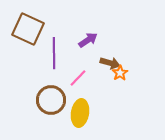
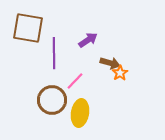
brown square: moved 1 px up; rotated 16 degrees counterclockwise
pink line: moved 3 px left, 3 px down
brown circle: moved 1 px right
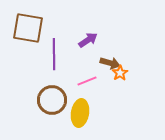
purple line: moved 1 px down
pink line: moved 12 px right; rotated 24 degrees clockwise
